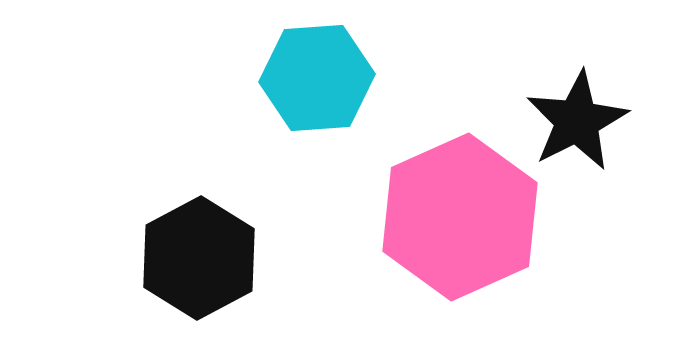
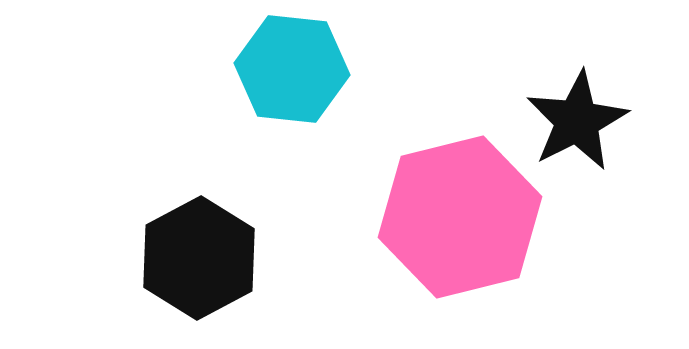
cyan hexagon: moved 25 px left, 9 px up; rotated 10 degrees clockwise
pink hexagon: rotated 10 degrees clockwise
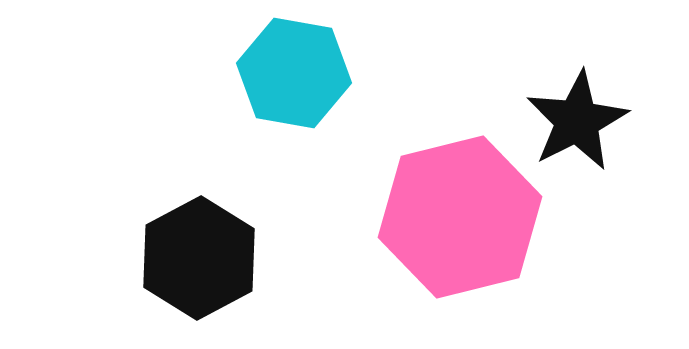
cyan hexagon: moved 2 px right, 4 px down; rotated 4 degrees clockwise
